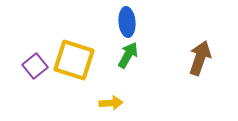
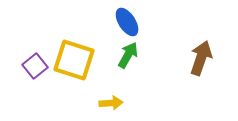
blue ellipse: rotated 28 degrees counterclockwise
brown arrow: moved 1 px right
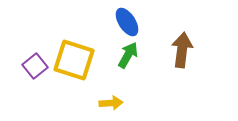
brown arrow: moved 19 px left, 8 px up; rotated 12 degrees counterclockwise
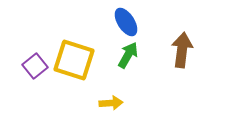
blue ellipse: moved 1 px left
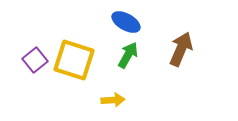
blue ellipse: rotated 28 degrees counterclockwise
brown arrow: moved 1 px left, 1 px up; rotated 16 degrees clockwise
purple square: moved 6 px up
yellow arrow: moved 2 px right, 3 px up
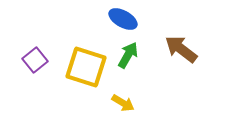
blue ellipse: moved 3 px left, 3 px up
brown arrow: rotated 76 degrees counterclockwise
yellow square: moved 12 px right, 7 px down
yellow arrow: moved 10 px right, 3 px down; rotated 35 degrees clockwise
